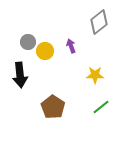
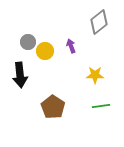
green line: moved 1 px up; rotated 30 degrees clockwise
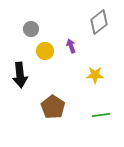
gray circle: moved 3 px right, 13 px up
green line: moved 9 px down
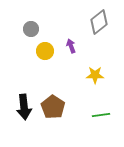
black arrow: moved 4 px right, 32 px down
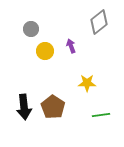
yellow star: moved 8 px left, 8 px down
